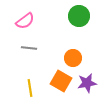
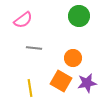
pink semicircle: moved 2 px left, 1 px up
gray line: moved 5 px right
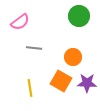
pink semicircle: moved 3 px left, 2 px down
orange circle: moved 1 px up
purple star: rotated 12 degrees clockwise
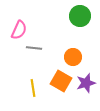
green circle: moved 1 px right
pink semicircle: moved 1 px left, 8 px down; rotated 30 degrees counterclockwise
purple star: moved 1 px left; rotated 18 degrees counterclockwise
yellow line: moved 3 px right
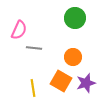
green circle: moved 5 px left, 2 px down
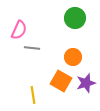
gray line: moved 2 px left
yellow line: moved 7 px down
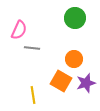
orange circle: moved 1 px right, 2 px down
